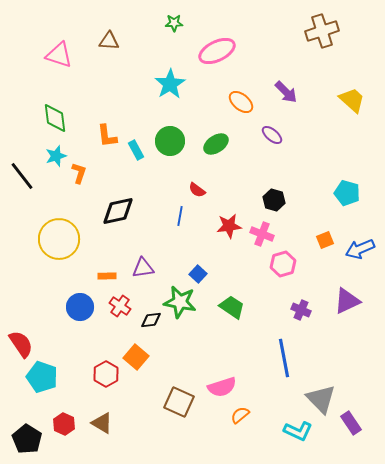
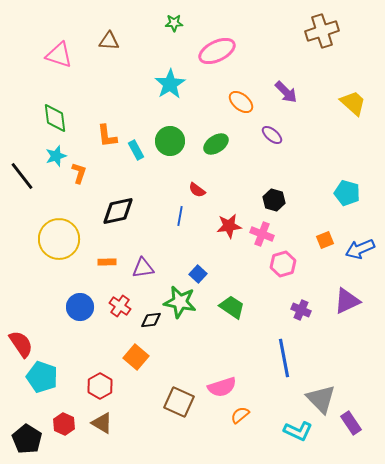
yellow trapezoid at (352, 100): moved 1 px right, 3 px down
orange rectangle at (107, 276): moved 14 px up
red hexagon at (106, 374): moved 6 px left, 12 px down
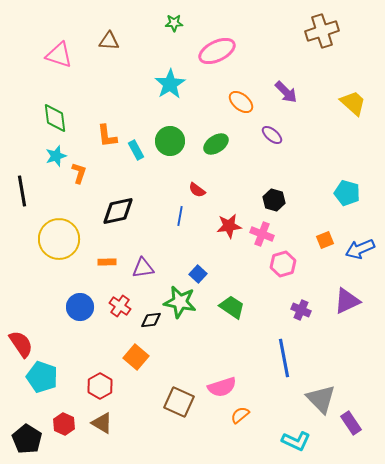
black line at (22, 176): moved 15 px down; rotated 28 degrees clockwise
cyan L-shape at (298, 431): moved 2 px left, 10 px down
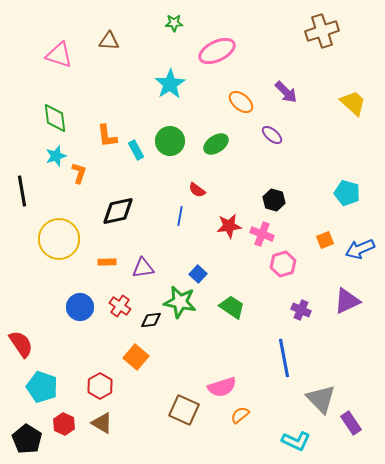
cyan pentagon at (42, 377): moved 10 px down
brown square at (179, 402): moved 5 px right, 8 px down
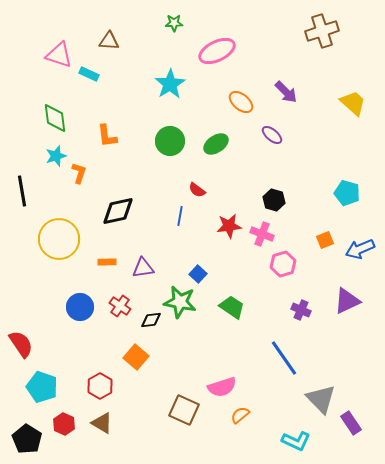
cyan rectangle at (136, 150): moved 47 px left, 76 px up; rotated 36 degrees counterclockwise
blue line at (284, 358): rotated 24 degrees counterclockwise
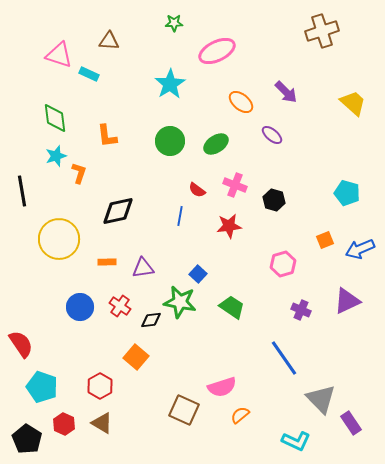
pink cross at (262, 234): moved 27 px left, 49 px up
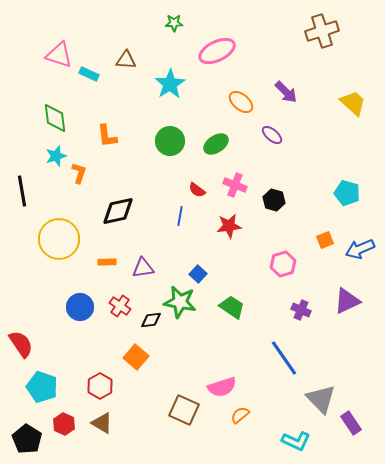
brown triangle at (109, 41): moved 17 px right, 19 px down
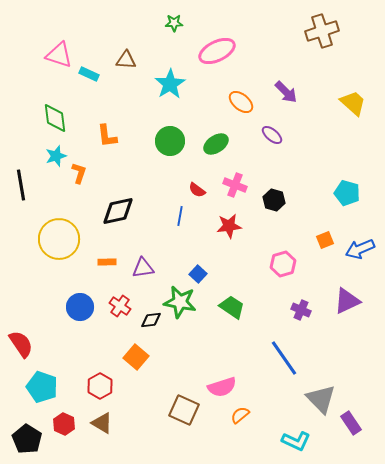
black line at (22, 191): moved 1 px left, 6 px up
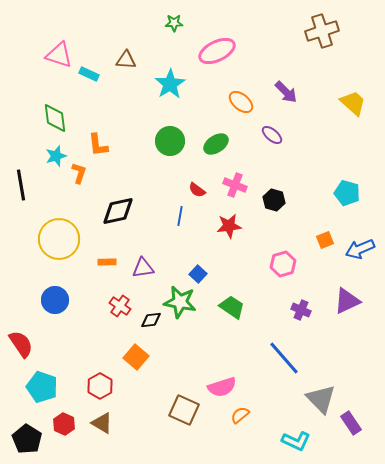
orange L-shape at (107, 136): moved 9 px left, 9 px down
blue circle at (80, 307): moved 25 px left, 7 px up
blue line at (284, 358): rotated 6 degrees counterclockwise
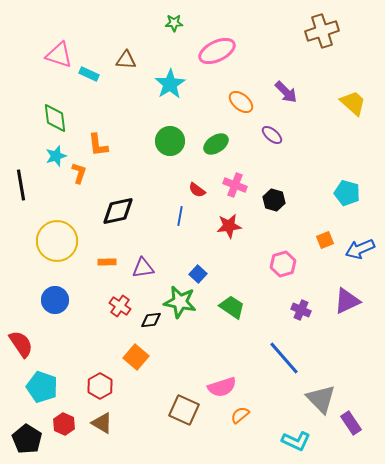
yellow circle at (59, 239): moved 2 px left, 2 px down
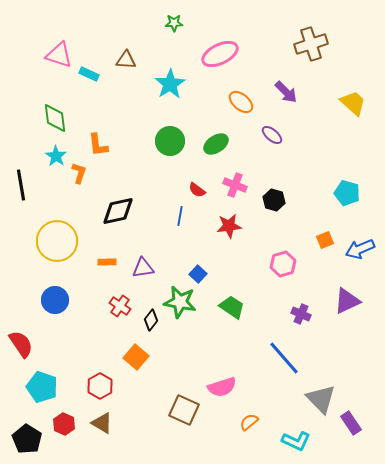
brown cross at (322, 31): moved 11 px left, 13 px down
pink ellipse at (217, 51): moved 3 px right, 3 px down
cyan star at (56, 156): rotated 20 degrees counterclockwise
purple cross at (301, 310): moved 4 px down
black diamond at (151, 320): rotated 45 degrees counterclockwise
orange semicircle at (240, 415): moved 9 px right, 7 px down
